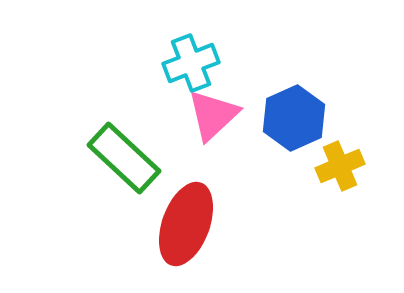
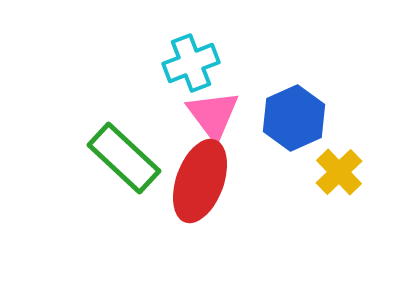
pink triangle: rotated 24 degrees counterclockwise
yellow cross: moved 1 px left, 6 px down; rotated 21 degrees counterclockwise
red ellipse: moved 14 px right, 43 px up
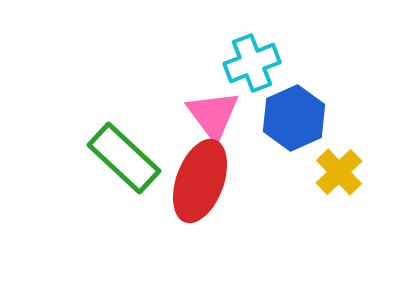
cyan cross: moved 61 px right
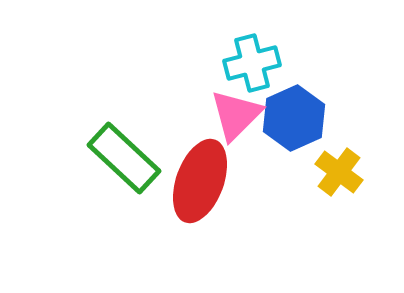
cyan cross: rotated 6 degrees clockwise
pink triangle: moved 23 px right; rotated 22 degrees clockwise
yellow cross: rotated 9 degrees counterclockwise
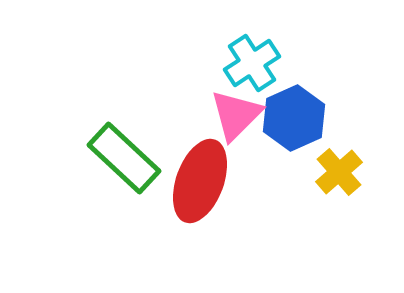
cyan cross: rotated 18 degrees counterclockwise
yellow cross: rotated 12 degrees clockwise
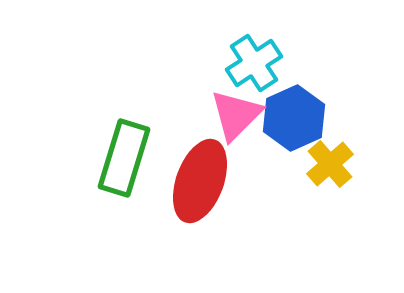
cyan cross: moved 2 px right
green rectangle: rotated 64 degrees clockwise
yellow cross: moved 9 px left, 8 px up
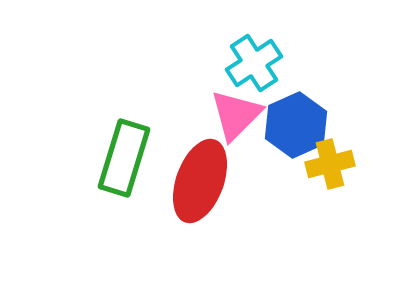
blue hexagon: moved 2 px right, 7 px down
yellow cross: rotated 27 degrees clockwise
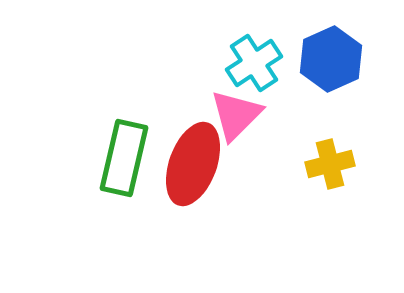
blue hexagon: moved 35 px right, 66 px up
green rectangle: rotated 4 degrees counterclockwise
red ellipse: moved 7 px left, 17 px up
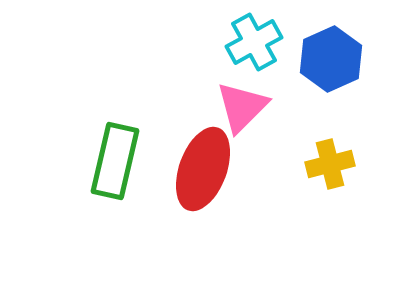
cyan cross: moved 21 px up; rotated 4 degrees clockwise
pink triangle: moved 6 px right, 8 px up
green rectangle: moved 9 px left, 3 px down
red ellipse: moved 10 px right, 5 px down
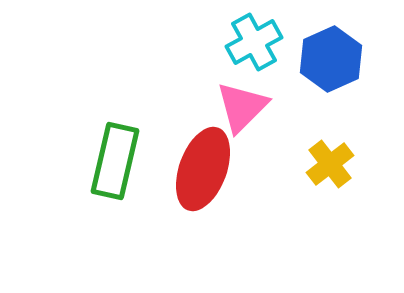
yellow cross: rotated 24 degrees counterclockwise
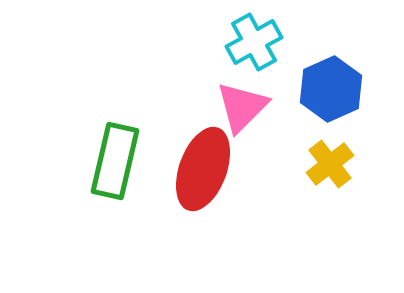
blue hexagon: moved 30 px down
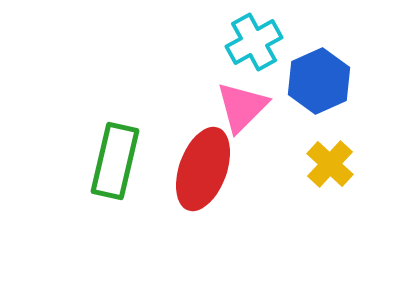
blue hexagon: moved 12 px left, 8 px up
yellow cross: rotated 9 degrees counterclockwise
